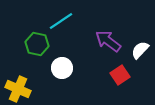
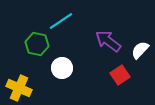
yellow cross: moved 1 px right, 1 px up
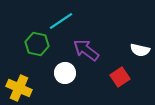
purple arrow: moved 22 px left, 9 px down
white semicircle: rotated 120 degrees counterclockwise
white circle: moved 3 px right, 5 px down
red square: moved 2 px down
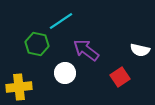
yellow cross: moved 1 px up; rotated 30 degrees counterclockwise
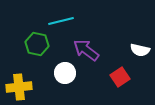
cyan line: rotated 20 degrees clockwise
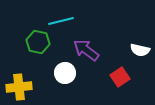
green hexagon: moved 1 px right, 2 px up
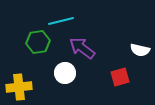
green hexagon: rotated 20 degrees counterclockwise
purple arrow: moved 4 px left, 2 px up
red square: rotated 18 degrees clockwise
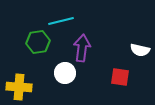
purple arrow: rotated 60 degrees clockwise
red square: rotated 24 degrees clockwise
yellow cross: rotated 10 degrees clockwise
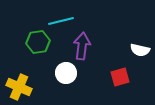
purple arrow: moved 2 px up
white circle: moved 1 px right
red square: rotated 24 degrees counterclockwise
yellow cross: rotated 20 degrees clockwise
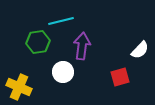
white semicircle: rotated 60 degrees counterclockwise
white circle: moved 3 px left, 1 px up
